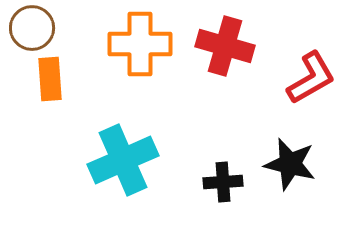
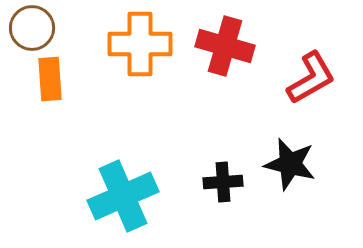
cyan cross: moved 36 px down
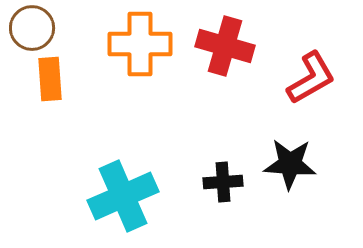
black star: rotated 10 degrees counterclockwise
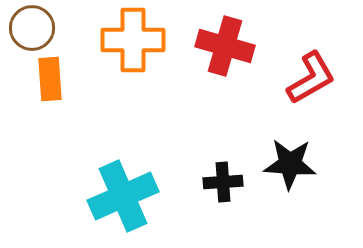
orange cross: moved 7 px left, 4 px up
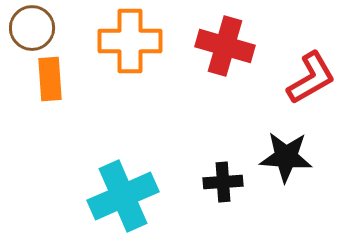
orange cross: moved 3 px left, 1 px down
black star: moved 4 px left, 7 px up
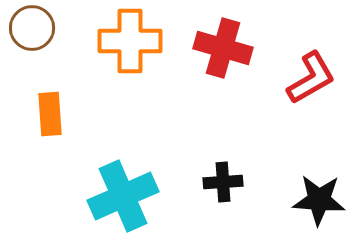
red cross: moved 2 px left, 2 px down
orange rectangle: moved 35 px down
black star: moved 33 px right, 43 px down
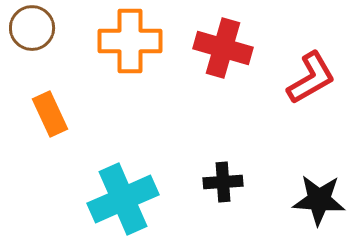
orange rectangle: rotated 21 degrees counterclockwise
cyan cross: moved 3 px down
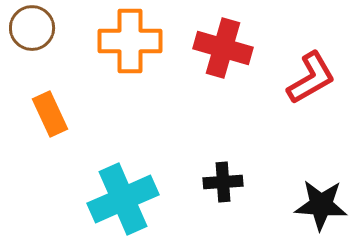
black star: moved 2 px right, 5 px down
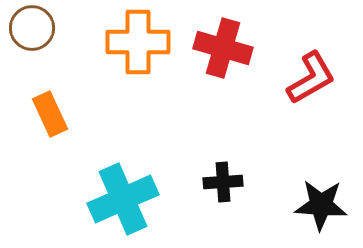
orange cross: moved 8 px right, 1 px down
